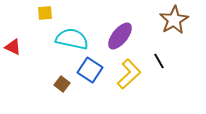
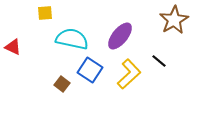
black line: rotated 21 degrees counterclockwise
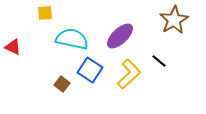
purple ellipse: rotated 8 degrees clockwise
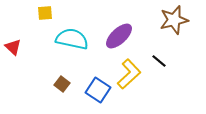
brown star: rotated 16 degrees clockwise
purple ellipse: moved 1 px left
red triangle: rotated 18 degrees clockwise
blue square: moved 8 px right, 20 px down
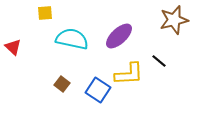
yellow L-shape: rotated 40 degrees clockwise
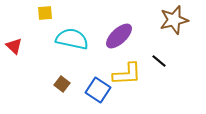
red triangle: moved 1 px right, 1 px up
yellow L-shape: moved 2 px left
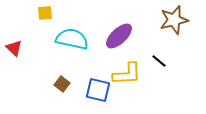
red triangle: moved 2 px down
blue square: rotated 20 degrees counterclockwise
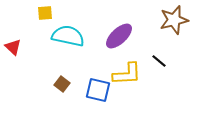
cyan semicircle: moved 4 px left, 3 px up
red triangle: moved 1 px left, 1 px up
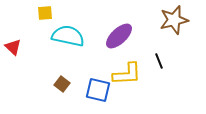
black line: rotated 28 degrees clockwise
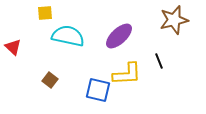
brown square: moved 12 px left, 4 px up
